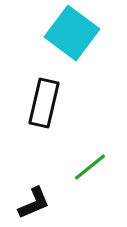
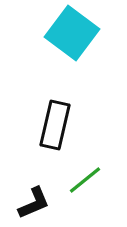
black rectangle: moved 11 px right, 22 px down
green line: moved 5 px left, 13 px down
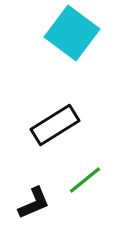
black rectangle: rotated 45 degrees clockwise
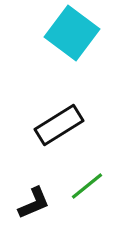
black rectangle: moved 4 px right
green line: moved 2 px right, 6 px down
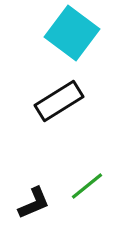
black rectangle: moved 24 px up
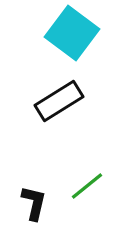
black L-shape: rotated 54 degrees counterclockwise
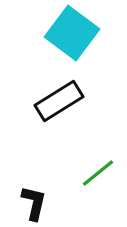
green line: moved 11 px right, 13 px up
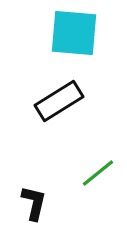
cyan square: moved 2 px right; rotated 32 degrees counterclockwise
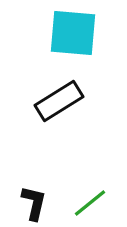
cyan square: moved 1 px left
green line: moved 8 px left, 30 px down
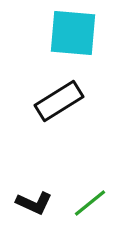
black L-shape: rotated 102 degrees clockwise
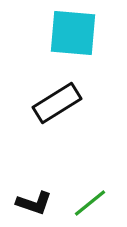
black rectangle: moved 2 px left, 2 px down
black L-shape: rotated 6 degrees counterclockwise
